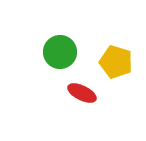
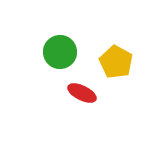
yellow pentagon: rotated 12 degrees clockwise
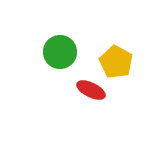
red ellipse: moved 9 px right, 3 px up
